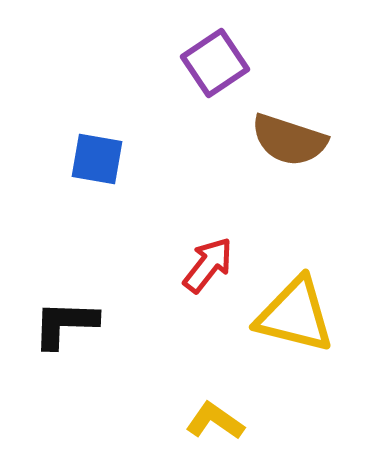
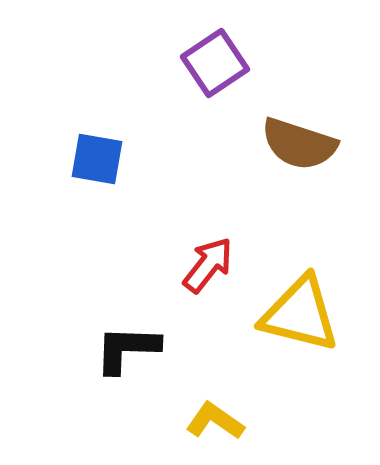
brown semicircle: moved 10 px right, 4 px down
yellow triangle: moved 5 px right, 1 px up
black L-shape: moved 62 px right, 25 px down
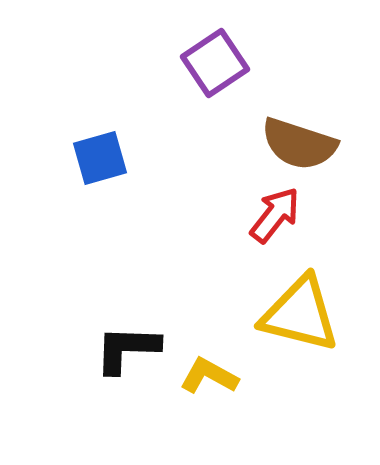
blue square: moved 3 px right, 1 px up; rotated 26 degrees counterclockwise
red arrow: moved 67 px right, 50 px up
yellow L-shape: moved 6 px left, 45 px up; rotated 6 degrees counterclockwise
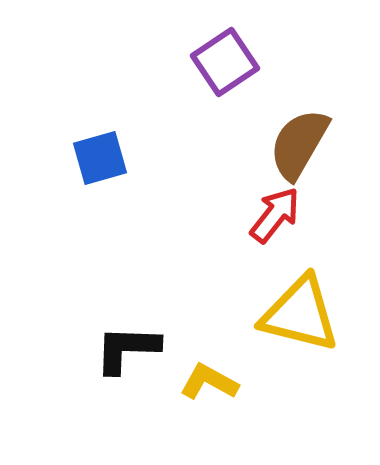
purple square: moved 10 px right, 1 px up
brown semicircle: rotated 102 degrees clockwise
yellow L-shape: moved 6 px down
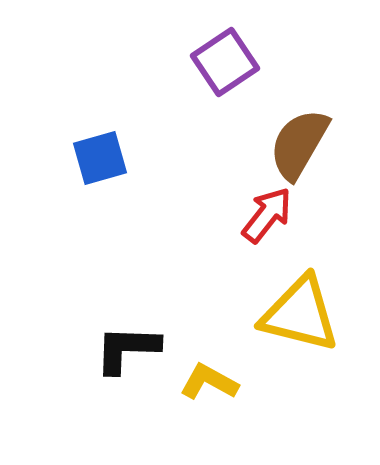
red arrow: moved 8 px left
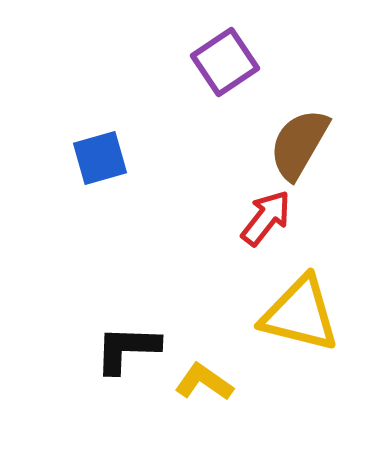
red arrow: moved 1 px left, 3 px down
yellow L-shape: moved 5 px left; rotated 6 degrees clockwise
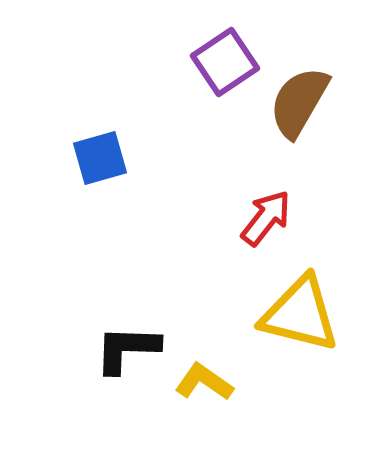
brown semicircle: moved 42 px up
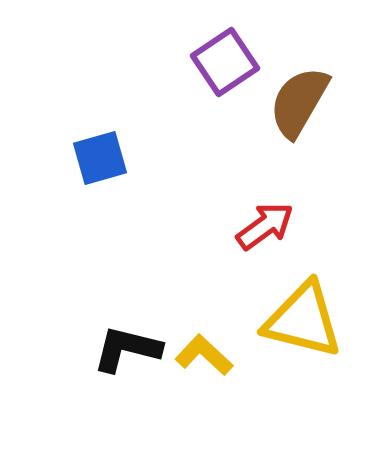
red arrow: moved 1 px left, 8 px down; rotated 16 degrees clockwise
yellow triangle: moved 3 px right, 6 px down
black L-shape: rotated 12 degrees clockwise
yellow L-shape: moved 27 px up; rotated 8 degrees clockwise
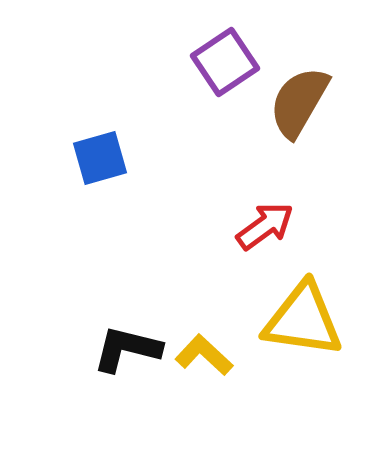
yellow triangle: rotated 6 degrees counterclockwise
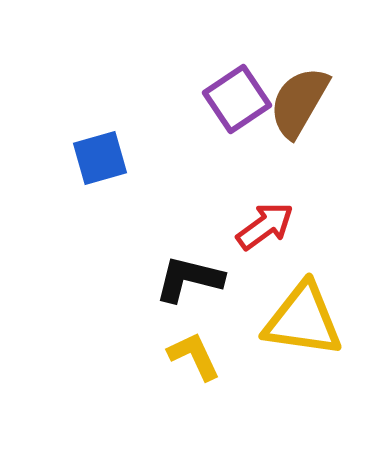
purple square: moved 12 px right, 37 px down
black L-shape: moved 62 px right, 70 px up
yellow L-shape: moved 10 px left, 1 px down; rotated 22 degrees clockwise
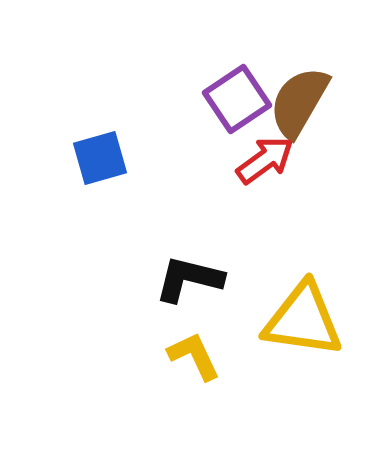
red arrow: moved 66 px up
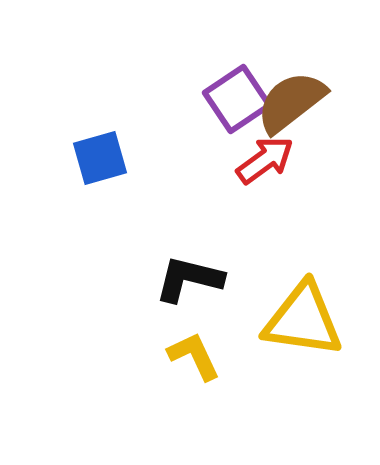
brown semicircle: moved 8 px left; rotated 22 degrees clockwise
